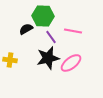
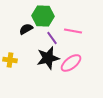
purple line: moved 1 px right, 1 px down
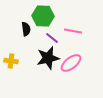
black semicircle: rotated 112 degrees clockwise
purple line: rotated 16 degrees counterclockwise
yellow cross: moved 1 px right, 1 px down
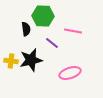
purple line: moved 5 px down
black star: moved 17 px left, 2 px down
pink ellipse: moved 1 px left, 10 px down; rotated 20 degrees clockwise
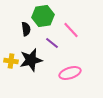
green hexagon: rotated 10 degrees counterclockwise
pink line: moved 2 px left, 1 px up; rotated 36 degrees clockwise
